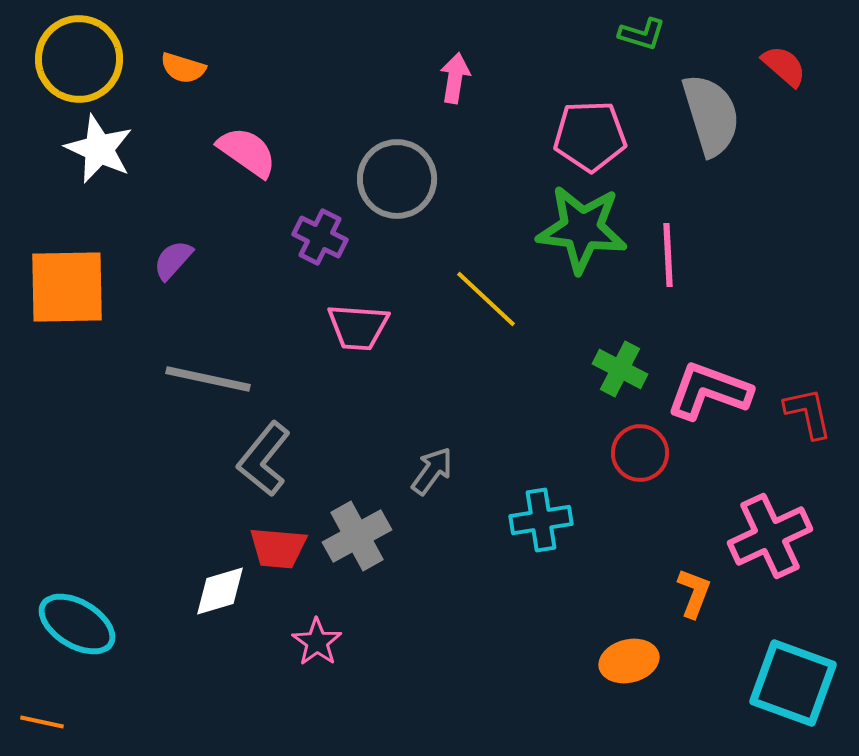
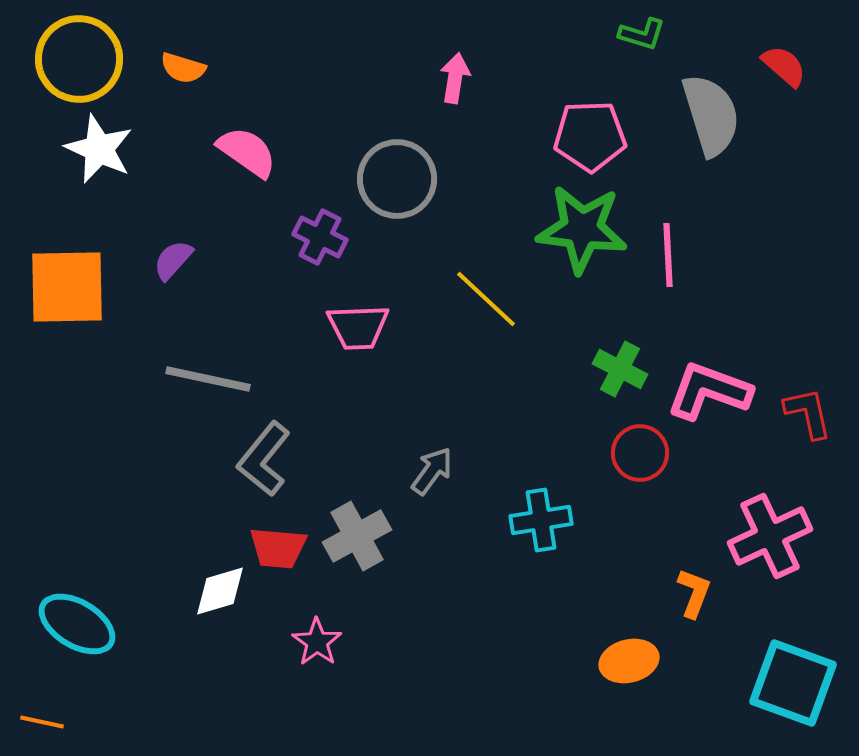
pink trapezoid: rotated 6 degrees counterclockwise
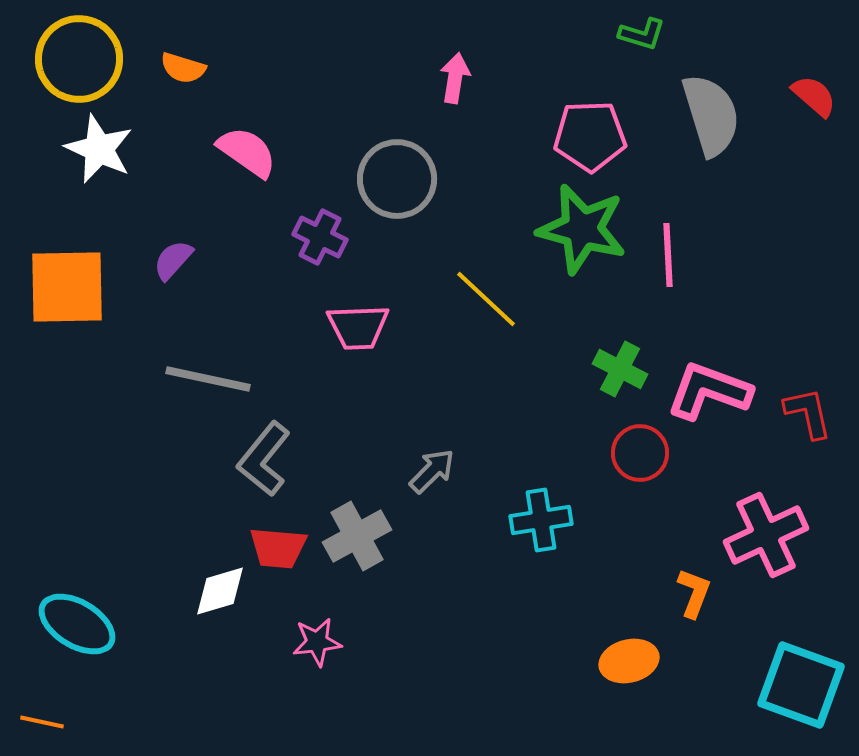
red semicircle: moved 30 px right, 30 px down
green star: rotated 8 degrees clockwise
gray arrow: rotated 9 degrees clockwise
pink cross: moved 4 px left, 1 px up
pink star: rotated 30 degrees clockwise
cyan square: moved 8 px right, 2 px down
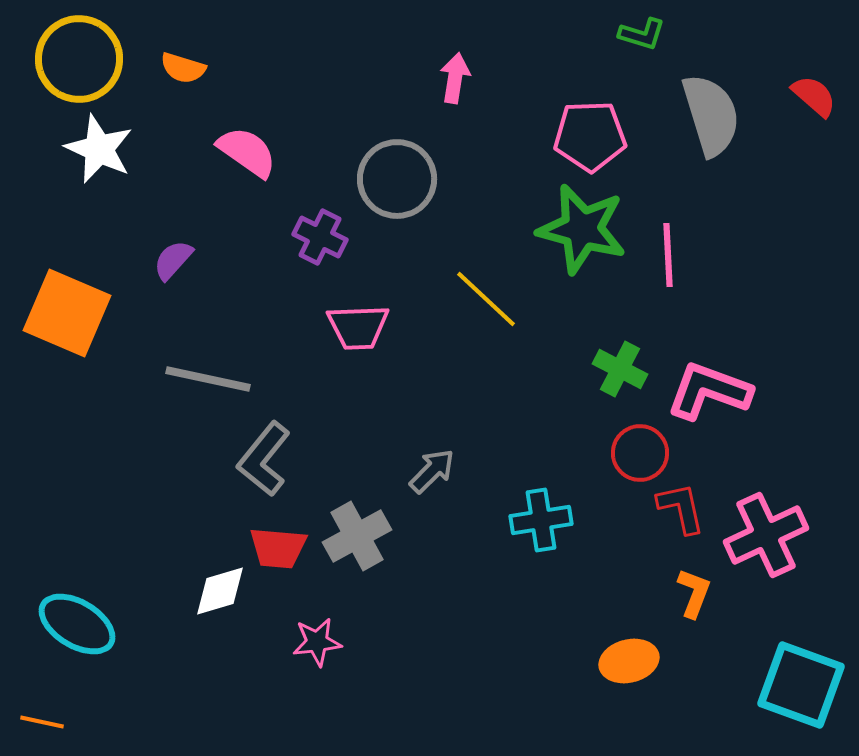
orange square: moved 26 px down; rotated 24 degrees clockwise
red L-shape: moved 127 px left, 95 px down
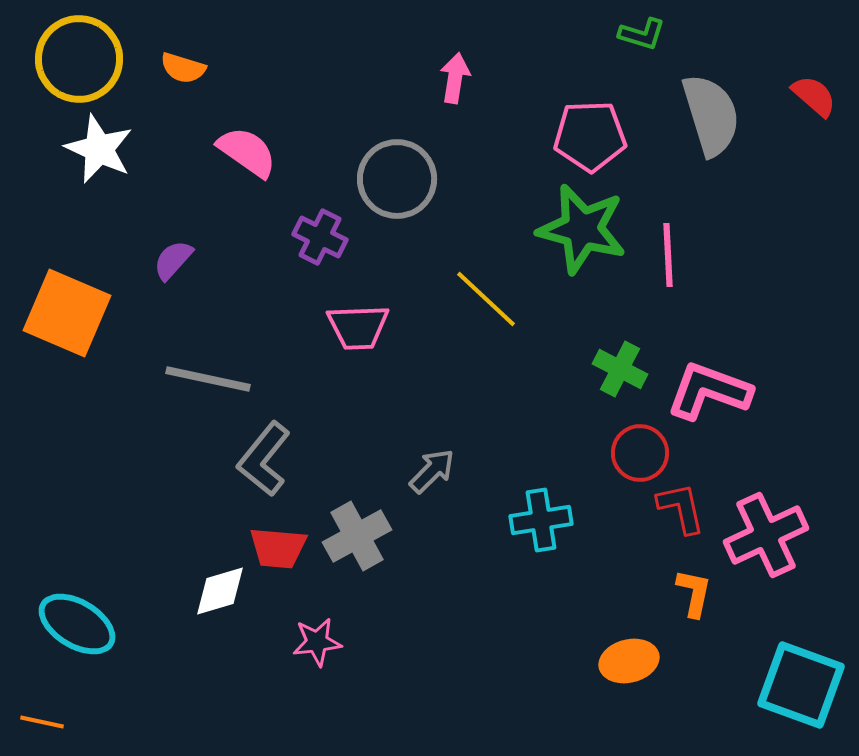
orange L-shape: rotated 9 degrees counterclockwise
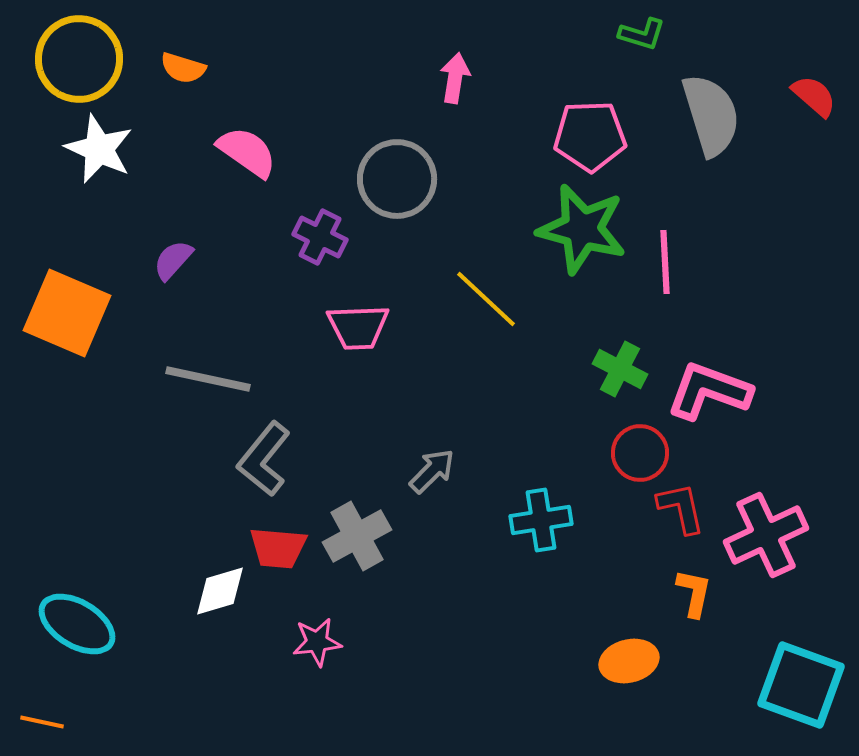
pink line: moved 3 px left, 7 px down
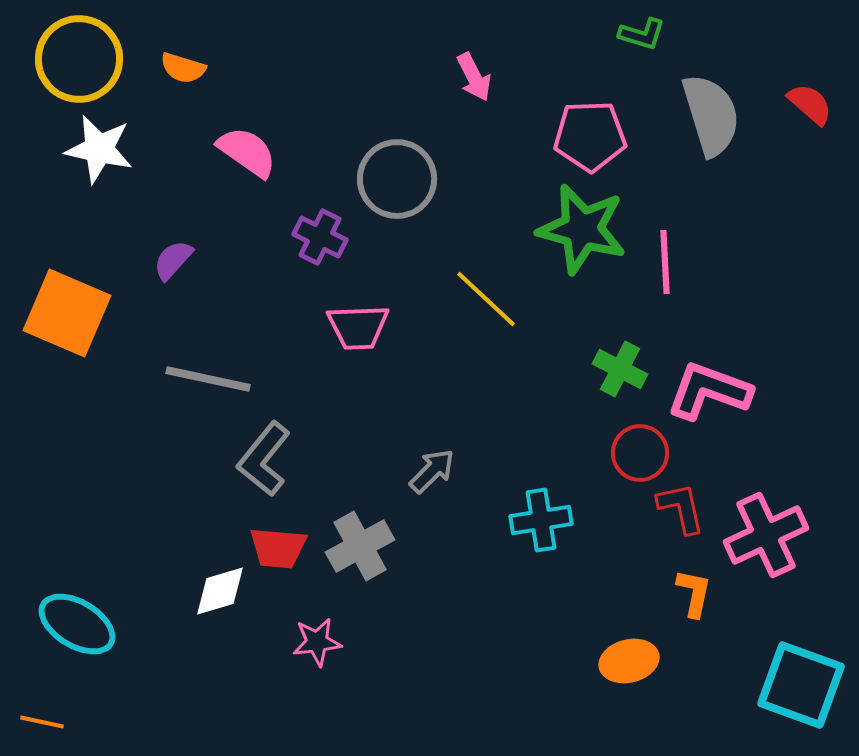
pink arrow: moved 19 px right, 1 px up; rotated 144 degrees clockwise
red semicircle: moved 4 px left, 8 px down
white star: rotated 12 degrees counterclockwise
gray cross: moved 3 px right, 10 px down
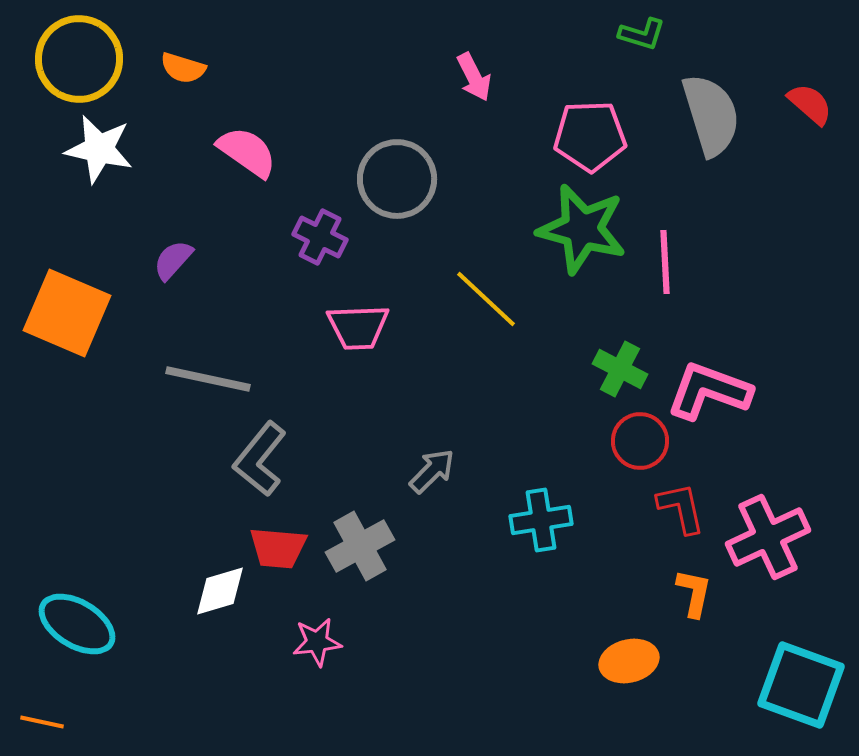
red circle: moved 12 px up
gray L-shape: moved 4 px left
pink cross: moved 2 px right, 2 px down
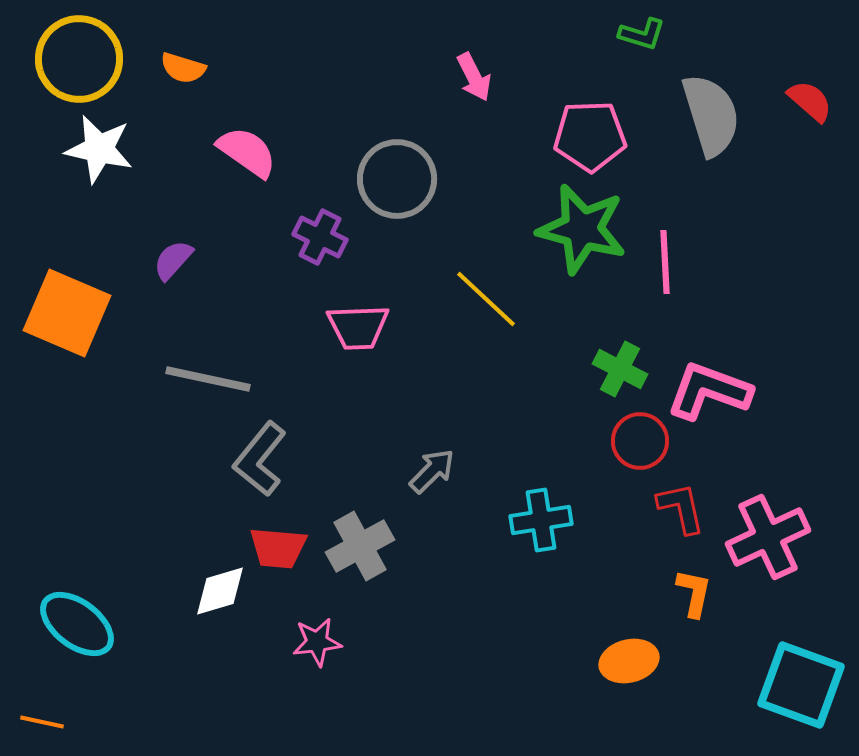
red semicircle: moved 3 px up
cyan ellipse: rotated 6 degrees clockwise
